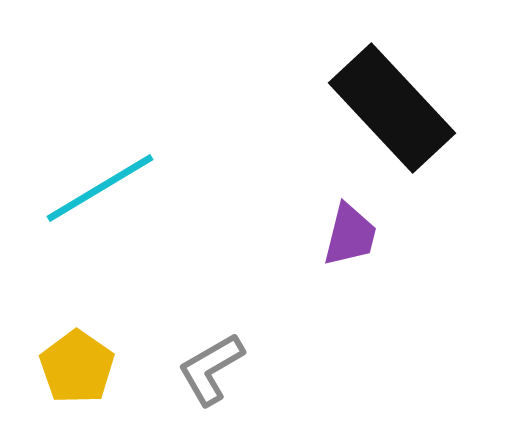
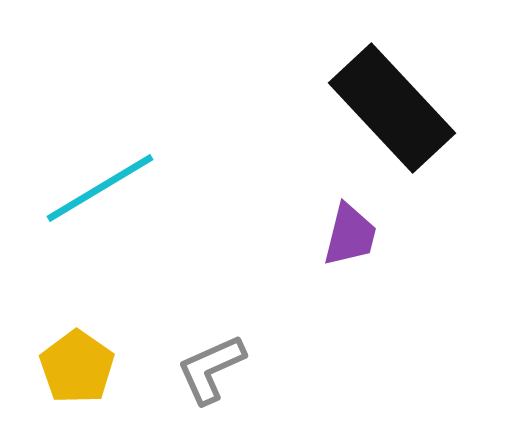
gray L-shape: rotated 6 degrees clockwise
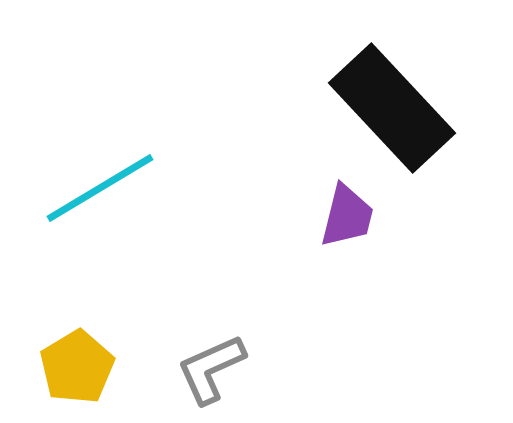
purple trapezoid: moved 3 px left, 19 px up
yellow pentagon: rotated 6 degrees clockwise
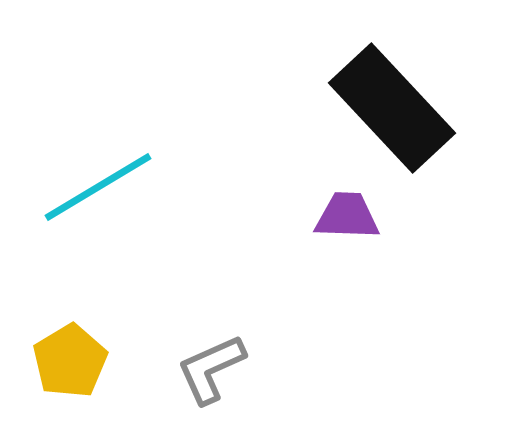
cyan line: moved 2 px left, 1 px up
purple trapezoid: rotated 102 degrees counterclockwise
yellow pentagon: moved 7 px left, 6 px up
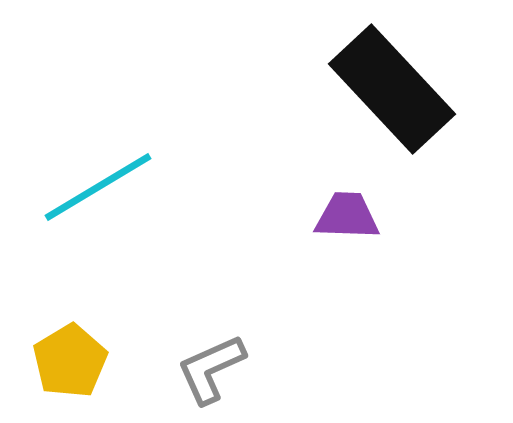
black rectangle: moved 19 px up
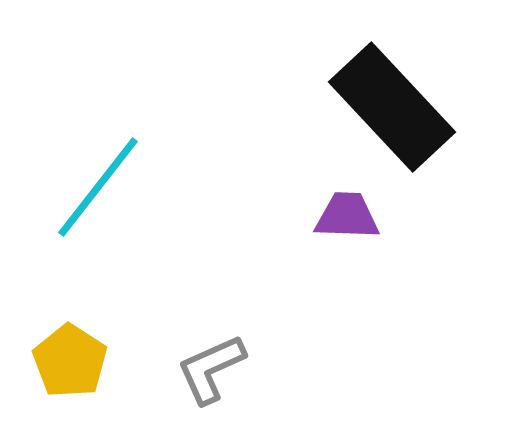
black rectangle: moved 18 px down
cyan line: rotated 21 degrees counterclockwise
yellow pentagon: rotated 8 degrees counterclockwise
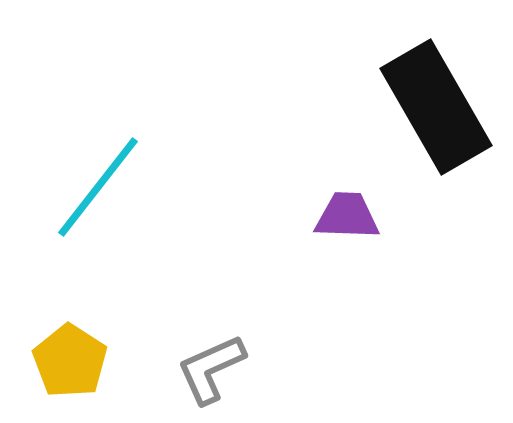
black rectangle: moved 44 px right; rotated 13 degrees clockwise
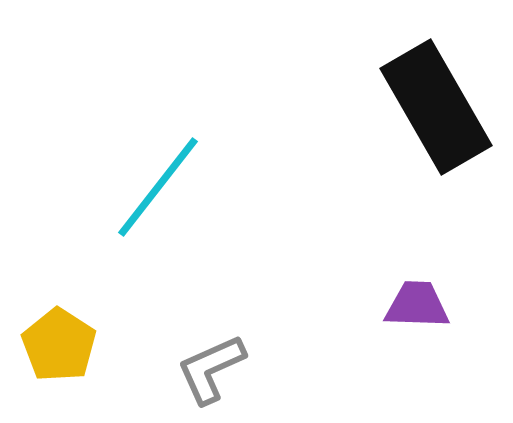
cyan line: moved 60 px right
purple trapezoid: moved 70 px right, 89 px down
yellow pentagon: moved 11 px left, 16 px up
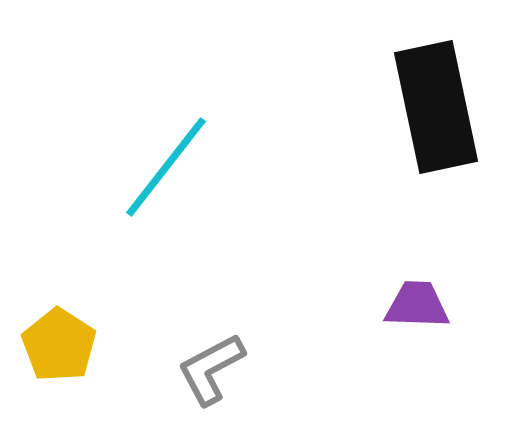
black rectangle: rotated 18 degrees clockwise
cyan line: moved 8 px right, 20 px up
gray L-shape: rotated 4 degrees counterclockwise
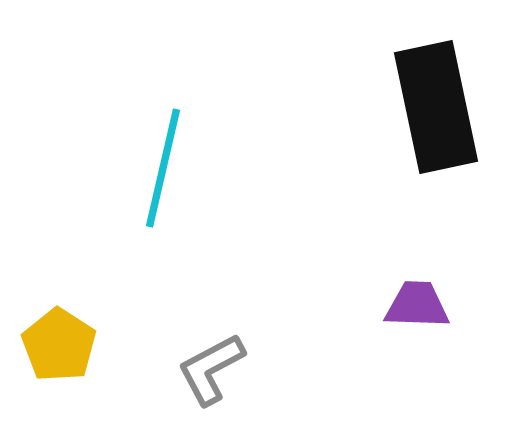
cyan line: moved 3 px left, 1 px down; rotated 25 degrees counterclockwise
